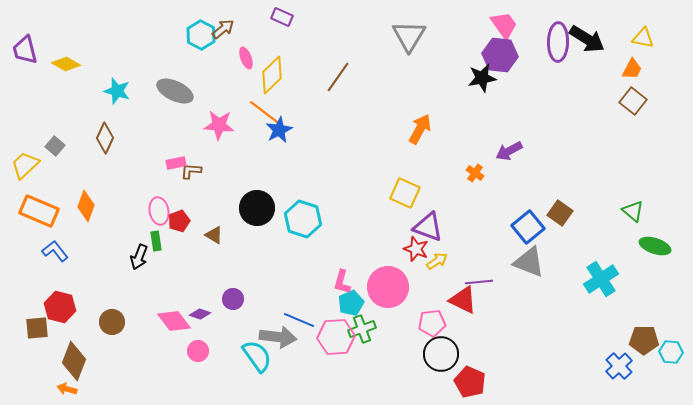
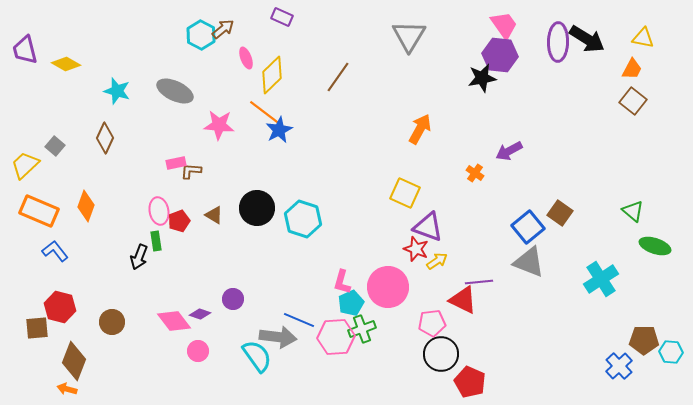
brown triangle at (214, 235): moved 20 px up
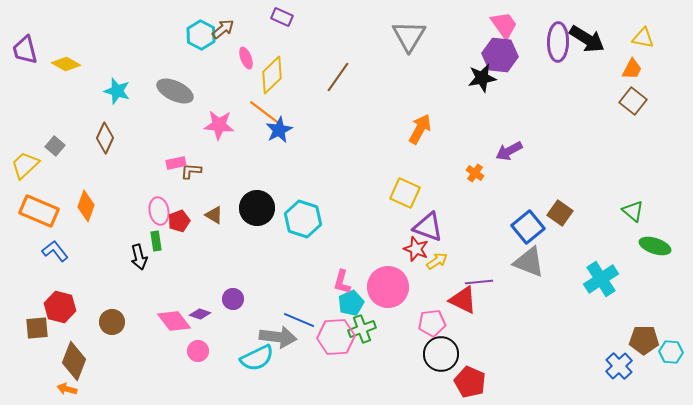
black arrow at (139, 257): rotated 35 degrees counterclockwise
cyan semicircle at (257, 356): moved 2 px down; rotated 100 degrees clockwise
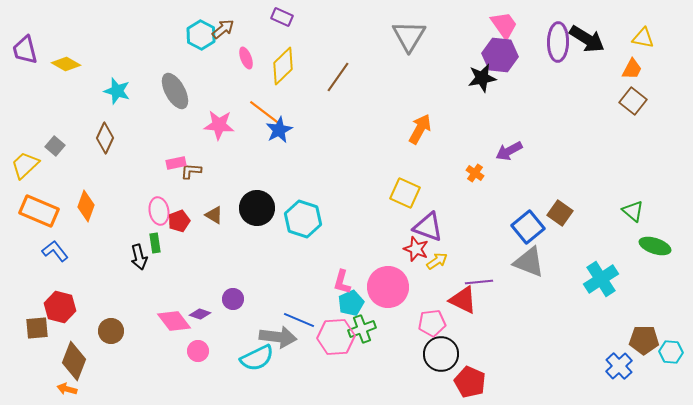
yellow diamond at (272, 75): moved 11 px right, 9 px up
gray ellipse at (175, 91): rotated 36 degrees clockwise
green rectangle at (156, 241): moved 1 px left, 2 px down
brown circle at (112, 322): moved 1 px left, 9 px down
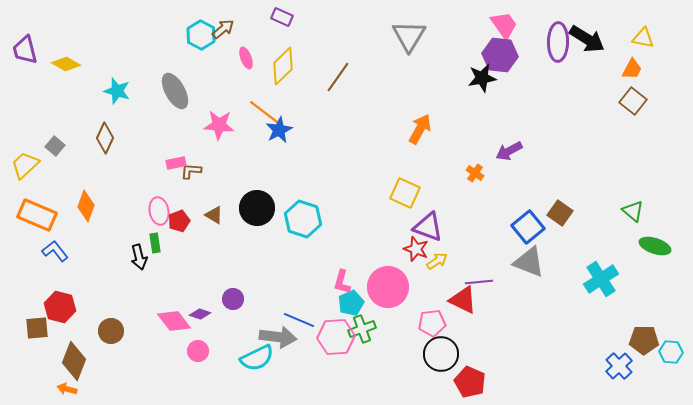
orange rectangle at (39, 211): moved 2 px left, 4 px down
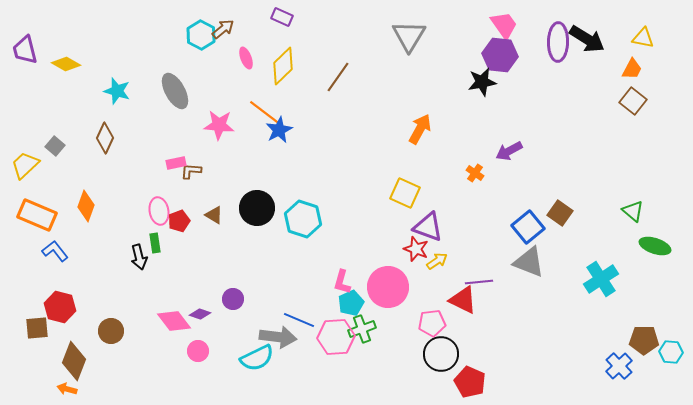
black star at (482, 78): moved 4 px down
